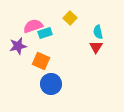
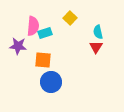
pink semicircle: rotated 114 degrees clockwise
purple star: rotated 18 degrees clockwise
orange square: moved 2 px right, 1 px up; rotated 18 degrees counterclockwise
blue circle: moved 2 px up
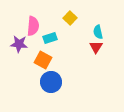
cyan rectangle: moved 5 px right, 5 px down
purple star: moved 1 px right, 2 px up
orange square: rotated 24 degrees clockwise
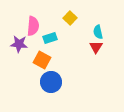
orange square: moved 1 px left
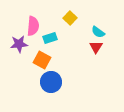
cyan semicircle: rotated 40 degrees counterclockwise
purple star: rotated 12 degrees counterclockwise
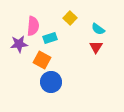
cyan semicircle: moved 3 px up
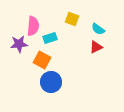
yellow square: moved 2 px right, 1 px down; rotated 24 degrees counterclockwise
red triangle: rotated 32 degrees clockwise
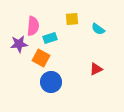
yellow square: rotated 24 degrees counterclockwise
red triangle: moved 22 px down
orange square: moved 1 px left, 2 px up
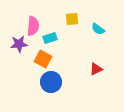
orange square: moved 2 px right, 1 px down
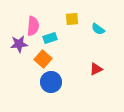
orange square: rotated 12 degrees clockwise
